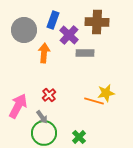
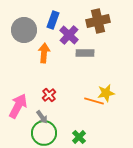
brown cross: moved 1 px right, 1 px up; rotated 15 degrees counterclockwise
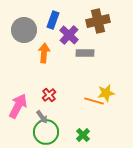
green circle: moved 2 px right, 1 px up
green cross: moved 4 px right, 2 px up
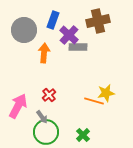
gray rectangle: moved 7 px left, 6 px up
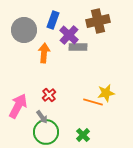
orange line: moved 1 px left, 1 px down
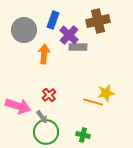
orange arrow: moved 1 px down
pink arrow: rotated 80 degrees clockwise
green cross: rotated 32 degrees counterclockwise
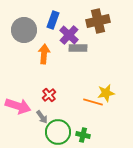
gray rectangle: moved 1 px down
green circle: moved 12 px right
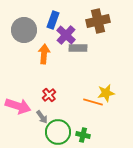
purple cross: moved 3 px left
